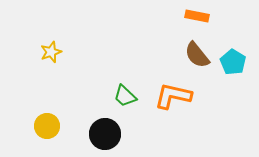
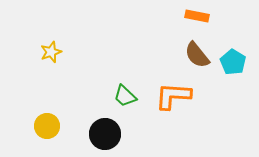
orange L-shape: rotated 9 degrees counterclockwise
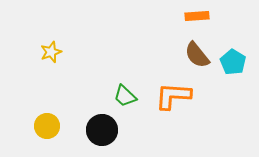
orange rectangle: rotated 15 degrees counterclockwise
black circle: moved 3 px left, 4 px up
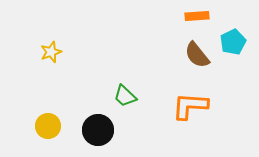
cyan pentagon: moved 20 px up; rotated 15 degrees clockwise
orange L-shape: moved 17 px right, 10 px down
yellow circle: moved 1 px right
black circle: moved 4 px left
